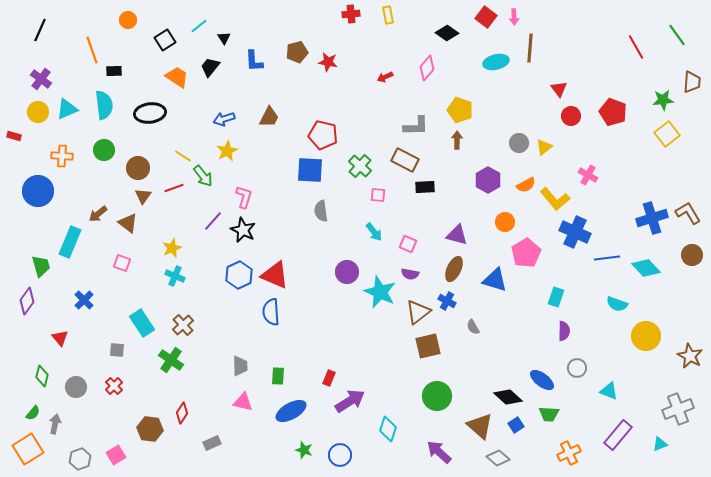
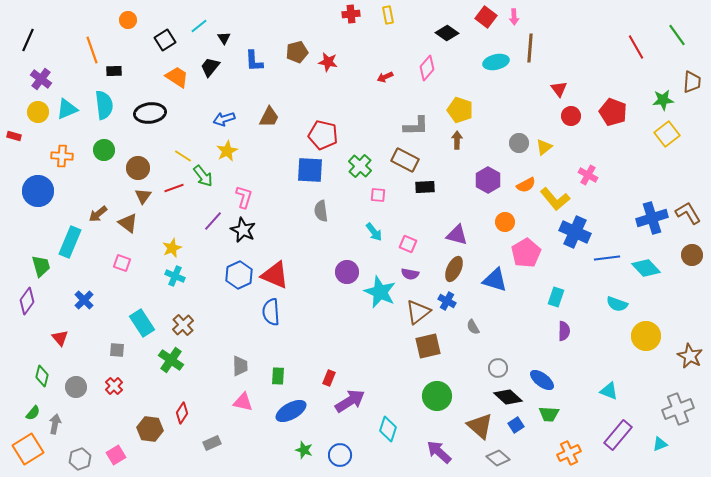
black line at (40, 30): moved 12 px left, 10 px down
gray circle at (577, 368): moved 79 px left
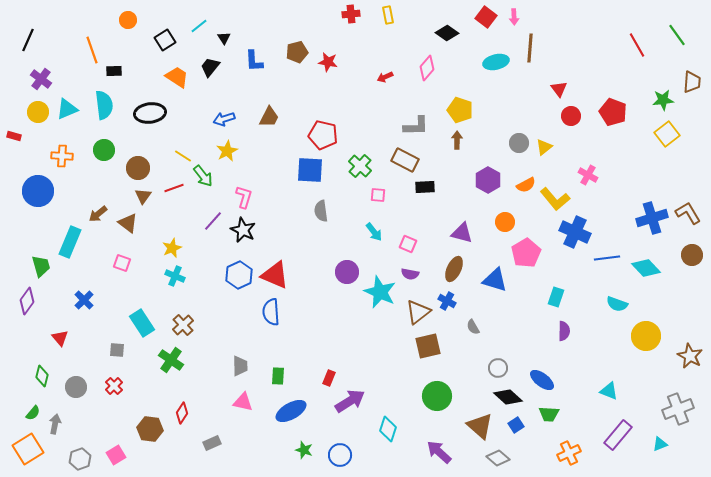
red line at (636, 47): moved 1 px right, 2 px up
purple triangle at (457, 235): moved 5 px right, 2 px up
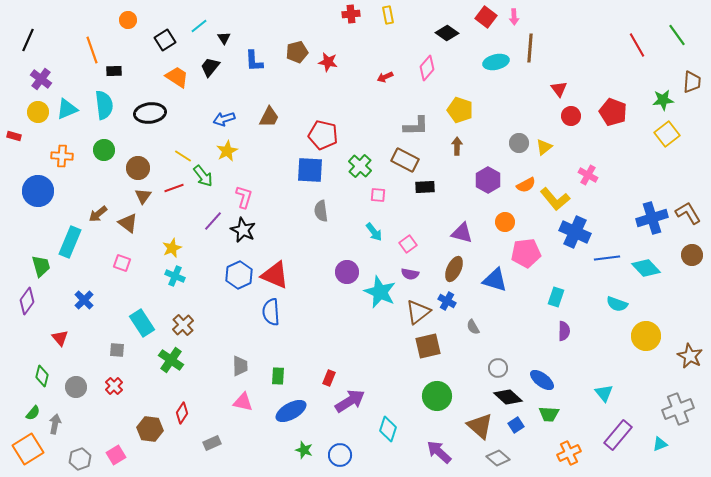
brown arrow at (457, 140): moved 6 px down
pink square at (408, 244): rotated 30 degrees clockwise
pink pentagon at (526, 253): rotated 24 degrees clockwise
cyan triangle at (609, 391): moved 5 px left, 2 px down; rotated 30 degrees clockwise
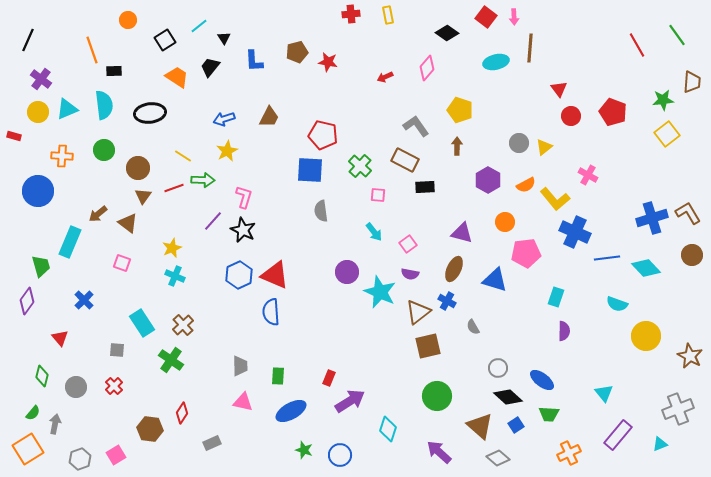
gray L-shape at (416, 126): rotated 124 degrees counterclockwise
green arrow at (203, 176): moved 4 px down; rotated 50 degrees counterclockwise
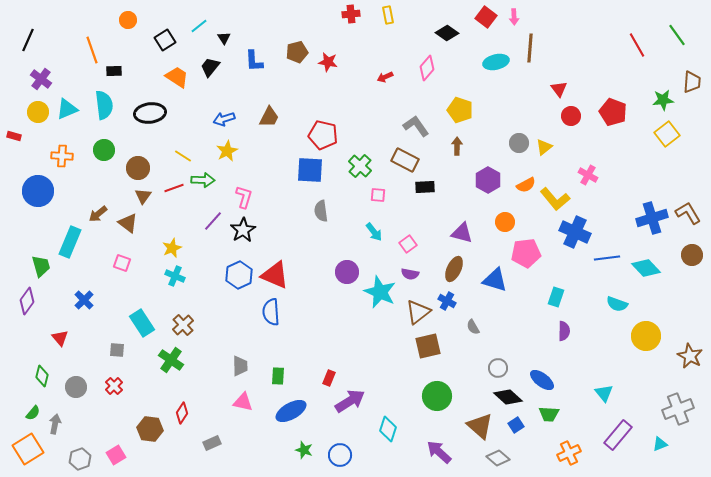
black star at (243, 230): rotated 15 degrees clockwise
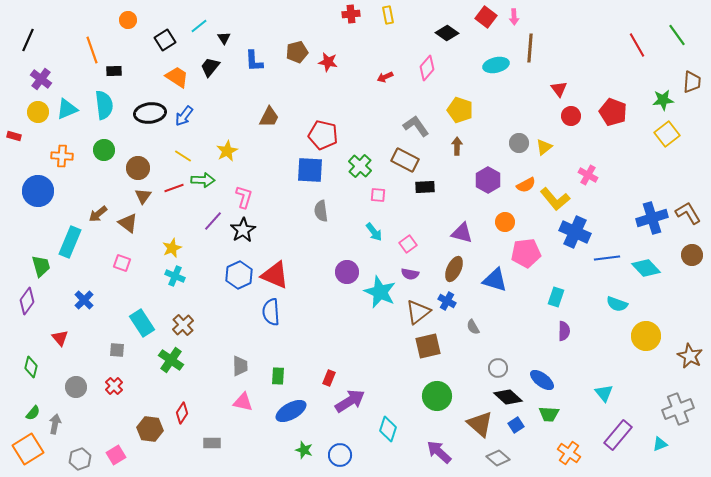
cyan ellipse at (496, 62): moved 3 px down
blue arrow at (224, 119): moved 40 px left, 3 px up; rotated 35 degrees counterclockwise
green diamond at (42, 376): moved 11 px left, 9 px up
brown triangle at (480, 426): moved 2 px up
gray rectangle at (212, 443): rotated 24 degrees clockwise
orange cross at (569, 453): rotated 30 degrees counterclockwise
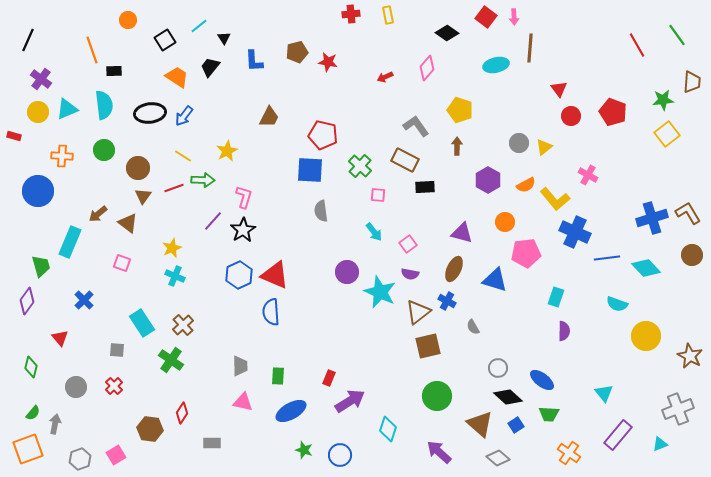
orange square at (28, 449): rotated 12 degrees clockwise
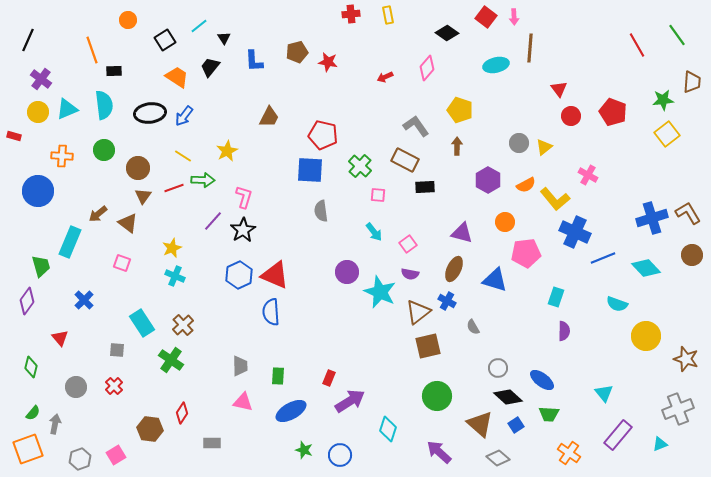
blue line at (607, 258): moved 4 px left; rotated 15 degrees counterclockwise
brown star at (690, 356): moved 4 px left, 3 px down; rotated 10 degrees counterclockwise
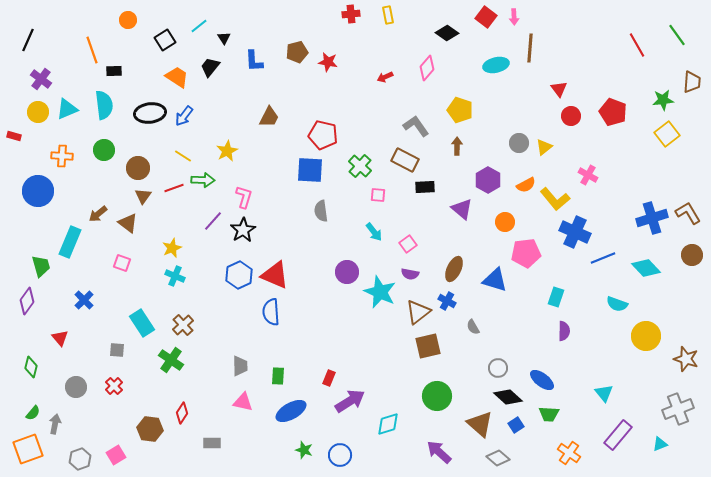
purple triangle at (462, 233): moved 24 px up; rotated 25 degrees clockwise
cyan diamond at (388, 429): moved 5 px up; rotated 55 degrees clockwise
